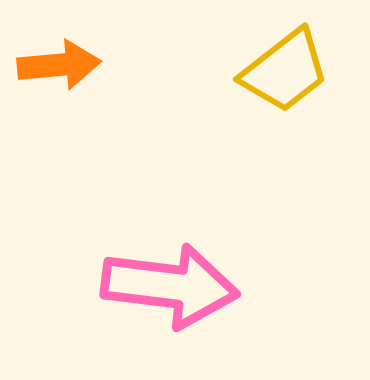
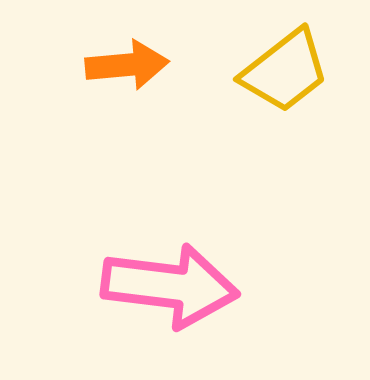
orange arrow: moved 68 px right
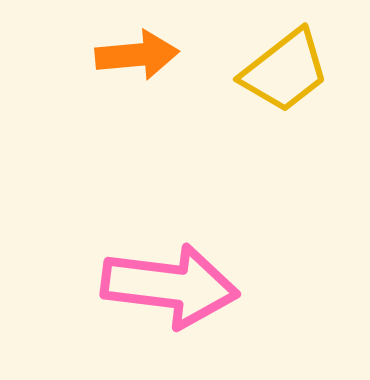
orange arrow: moved 10 px right, 10 px up
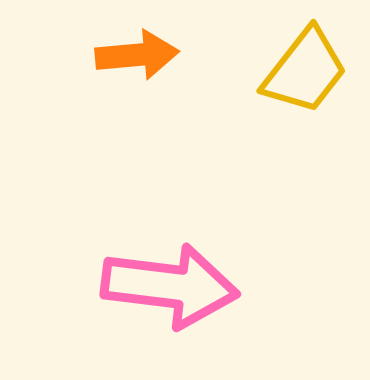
yellow trapezoid: moved 20 px right; rotated 14 degrees counterclockwise
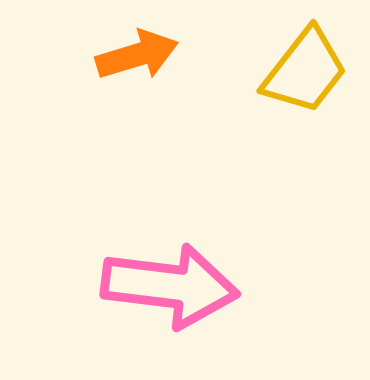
orange arrow: rotated 12 degrees counterclockwise
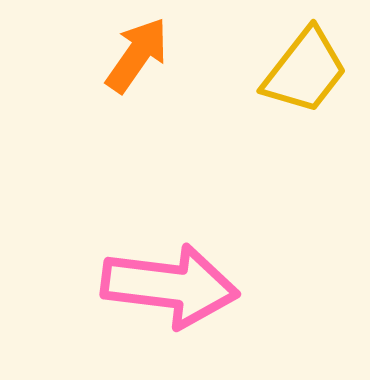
orange arrow: rotated 38 degrees counterclockwise
